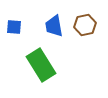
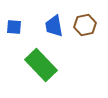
green rectangle: rotated 12 degrees counterclockwise
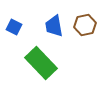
blue square: rotated 21 degrees clockwise
green rectangle: moved 2 px up
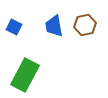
green rectangle: moved 16 px left, 12 px down; rotated 72 degrees clockwise
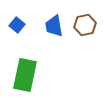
blue square: moved 3 px right, 2 px up; rotated 14 degrees clockwise
green rectangle: rotated 16 degrees counterclockwise
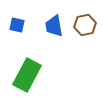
blue square: rotated 28 degrees counterclockwise
green rectangle: moved 2 px right; rotated 16 degrees clockwise
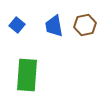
blue square: rotated 28 degrees clockwise
green rectangle: rotated 24 degrees counterclockwise
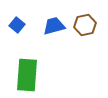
blue trapezoid: rotated 85 degrees clockwise
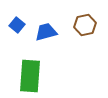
blue trapezoid: moved 8 px left, 6 px down
green rectangle: moved 3 px right, 1 px down
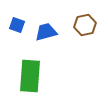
blue square: rotated 21 degrees counterclockwise
